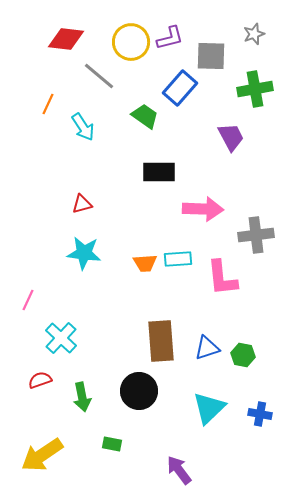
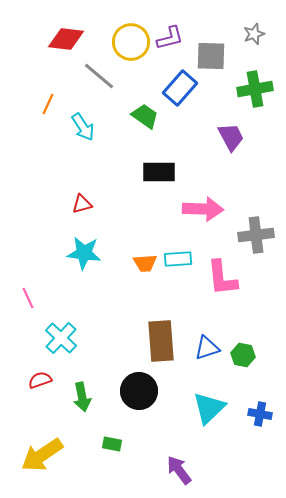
pink line: moved 2 px up; rotated 50 degrees counterclockwise
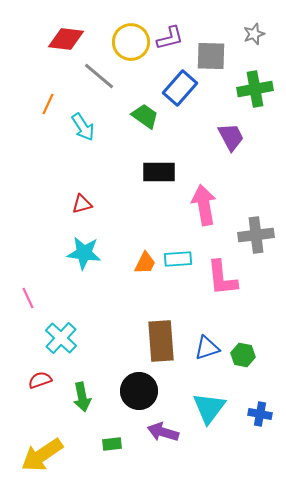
pink arrow: moved 1 px right, 4 px up; rotated 102 degrees counterclockwise
orange trapezoid: rotated 60 degrees counterclockwise
cyan triangle: rotated 9 degrees counterclockwise
green rectangle: rotated 18 degrees counterclockwise
purple arrow: moved 16 px left, 38 px up; rotated 36 degrees counterclockwise
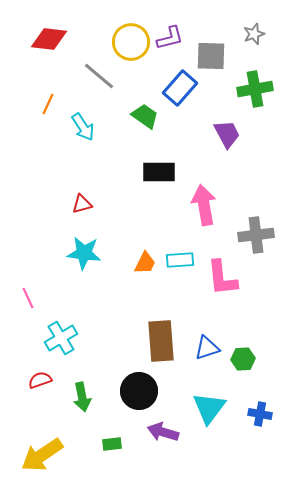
red diamond: moved 17 px left
purple trapezoid: moved 4 px left, 3 px up
cyan rectangle: moved 2 px right, 1 px down
cyan cross: rotated 16 degrees clockwise
green hexagon: moved 4 px down; rotated 15 degrees counterclockwise
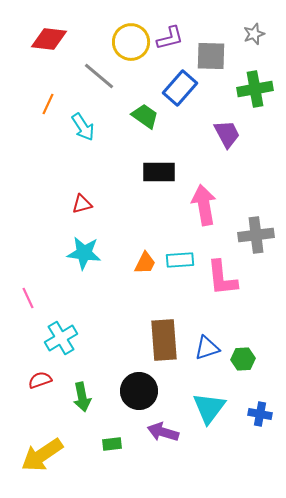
brown rectangle: moved 3 px right, 1 px up
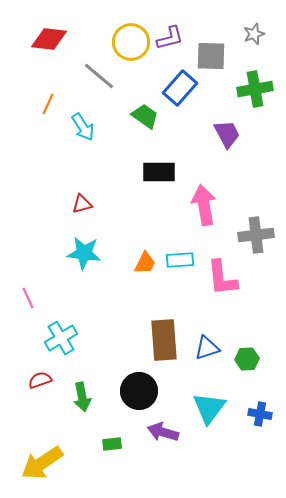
green hexagon: moved 4 px right
yellow arrow: moved 8 px down
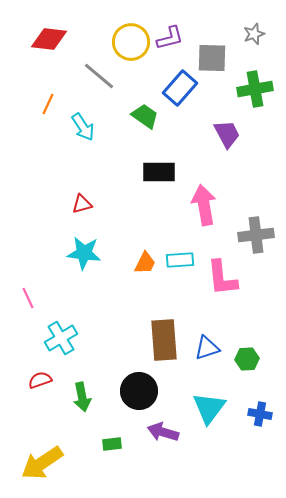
gray square: moved 1 px right, 2 px down
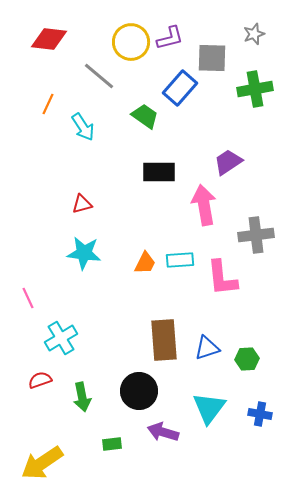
purple trapezoid: moved 1 px right, 28 px down; rotated 96 degrees counterclockwise
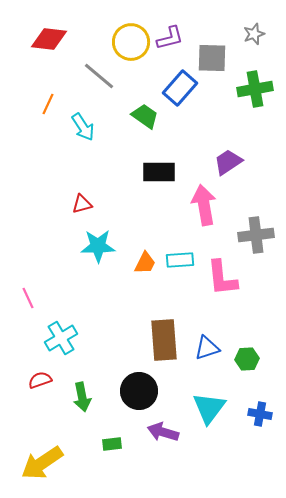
cyan star: moved 14 px right, 7 px up; rotated 8 degrees counterclockwise
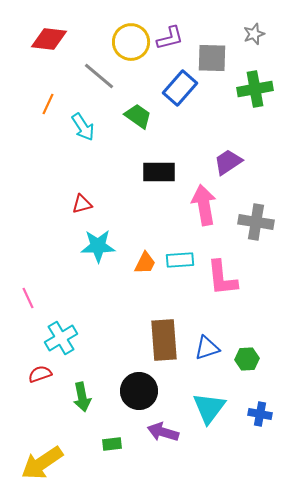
green trapezoid: moved 7 px left
gray cross: moved 13 px up; rotated 16 degrees clockwise
red semicircle: moved 6 px up
